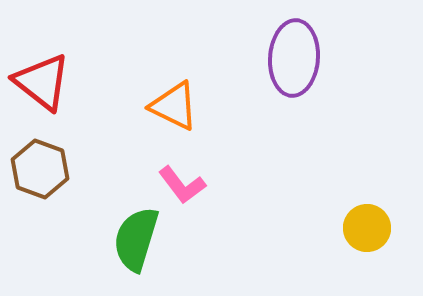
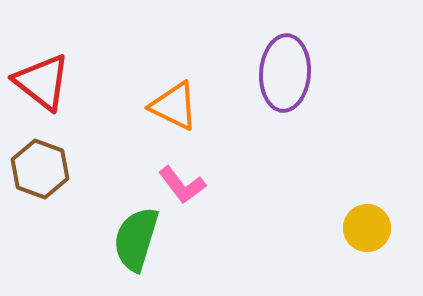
purple ellipse: moved 9 px left, 15 px down
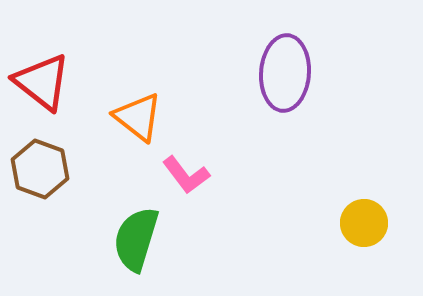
orange triangle: moved 36 px left, 11 px down; rotated 12 degrees clockwise
pink L-shape: moved 4 px right, 10 px up
yellow circle: moved 3 px left, 5 px up
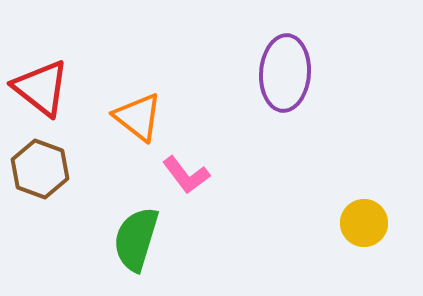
red triangle: moved 1 px left, 6 px down
